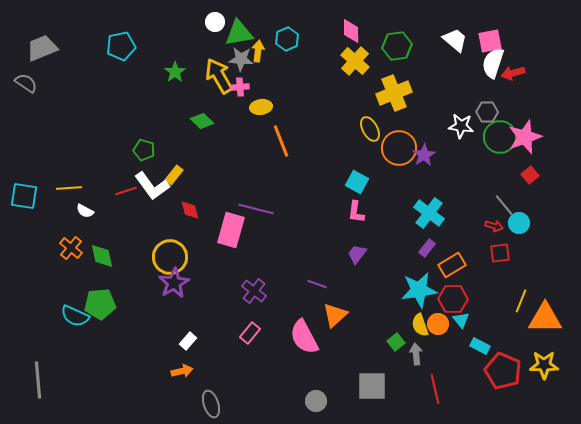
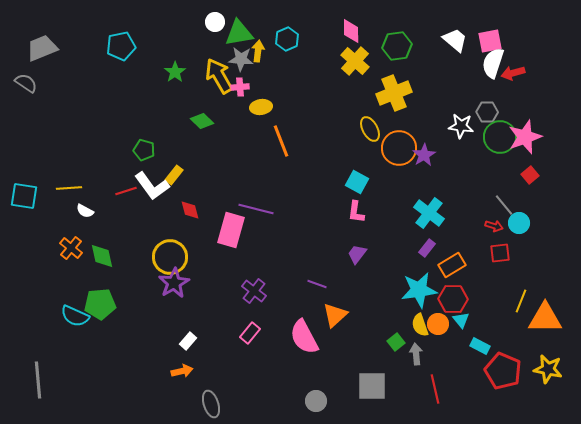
yellow star at (544, 365): moved 4 px right, 4 px down; rotated 12 degrees clockwise
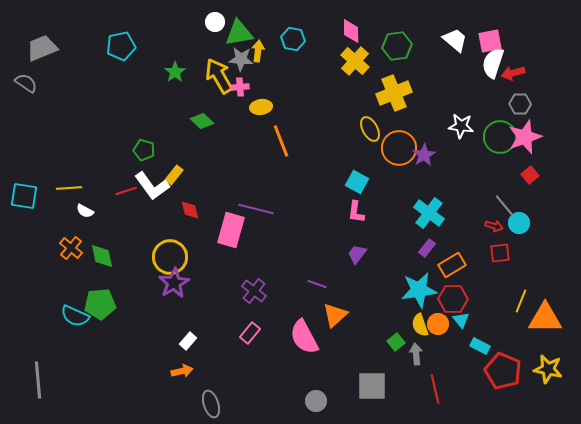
cyan hexagon at (287, 39): moved 6 px right; rotated 25 degrees counterclockwise
gray hexagon at (487, 112): moved 33 px right, 8 px up
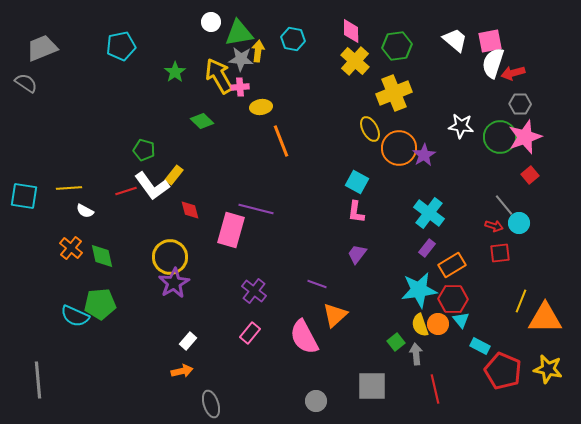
white circle at (215, 22): moved 4 px left
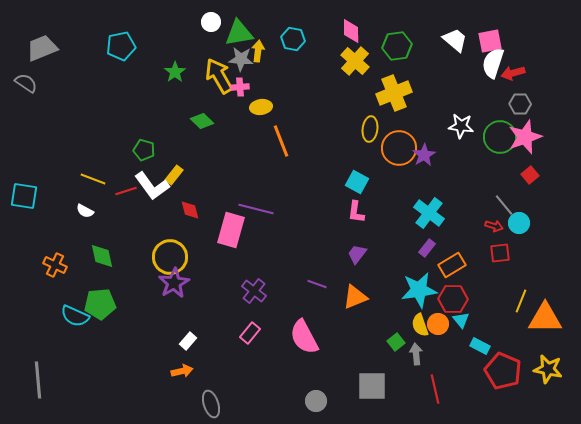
yellow ellipse at (370, 129): rotated 35 degrees clockwise
yellow line at (69, 188): moved 24 px right, 9 px up; rotated 25 degrees clockwise
orange cross at (71, 248): moved 16 px left, 17 px down; rotated 15 degrees counterclockwise
orange triangle at (335, 315): moved 20 px right, 18 px up; rotated 20 degrees clockwise
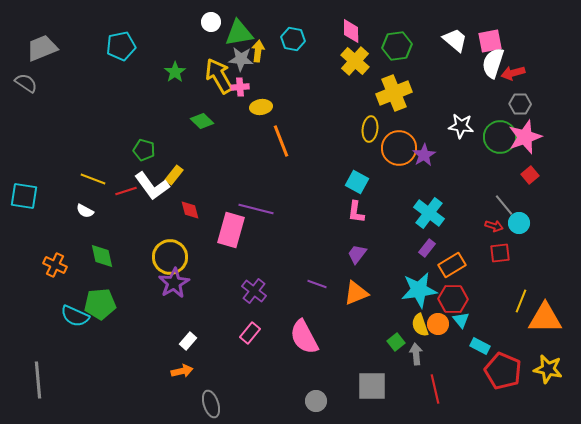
orange triangle at (355, 297): moved 1 px right, 4 px up
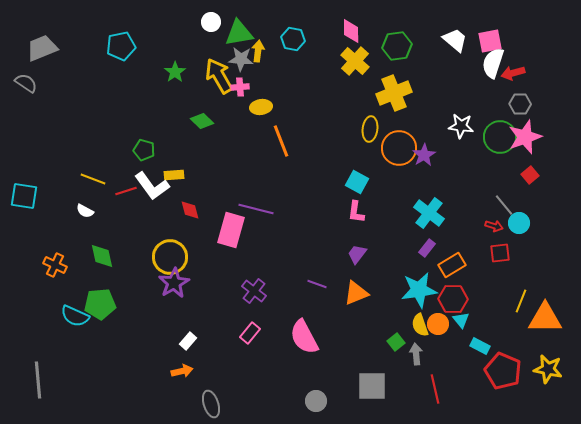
yellow rectangle at (174, 175): rotated 48 degrees clockwise
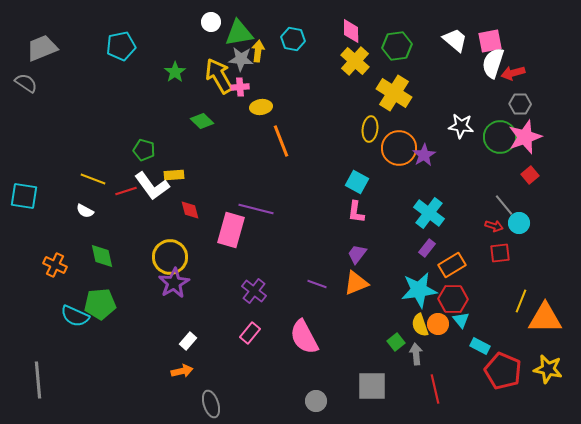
yellow cross at (394, 93): rotated 36 degrees counterclockwise
orange triangle at (356, 293): moved 10 px up
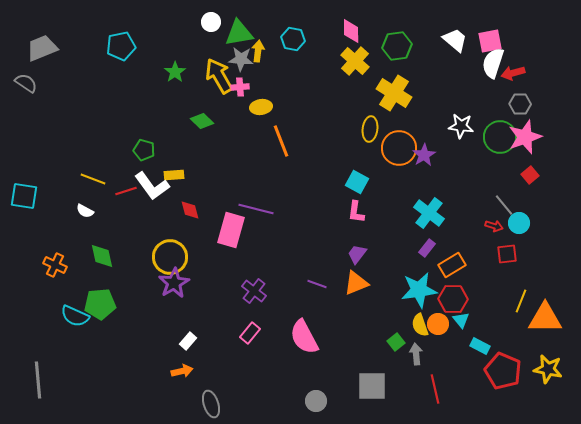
red square at (500, 253): moved 7 px right, 1 px down
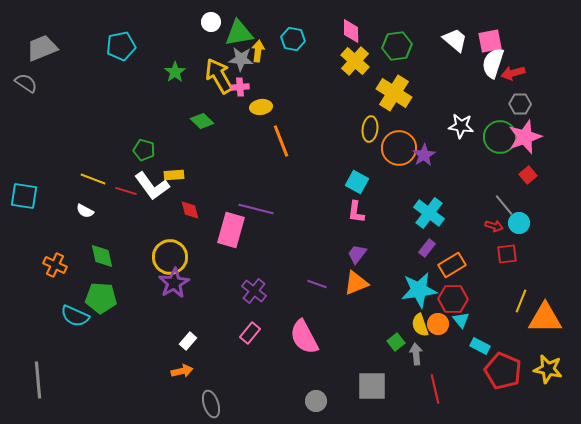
red square at (530, 175): moved 2 px left
red line at (126, 191): rotated 35 degrees clockwise
green pentagon at (100, 304): moved 1 px right, 6 px up; rotated 8 degrees clockwise
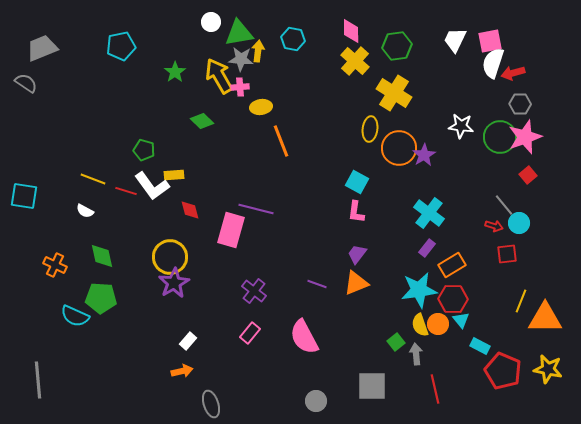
white trapezoid at (455, 40): rotated 104 degrees counterclockwise
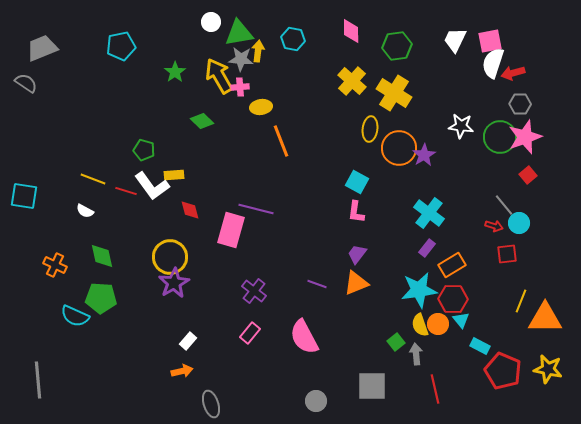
yellow cross at (355, 61): moved 3 px left, 20 px down
